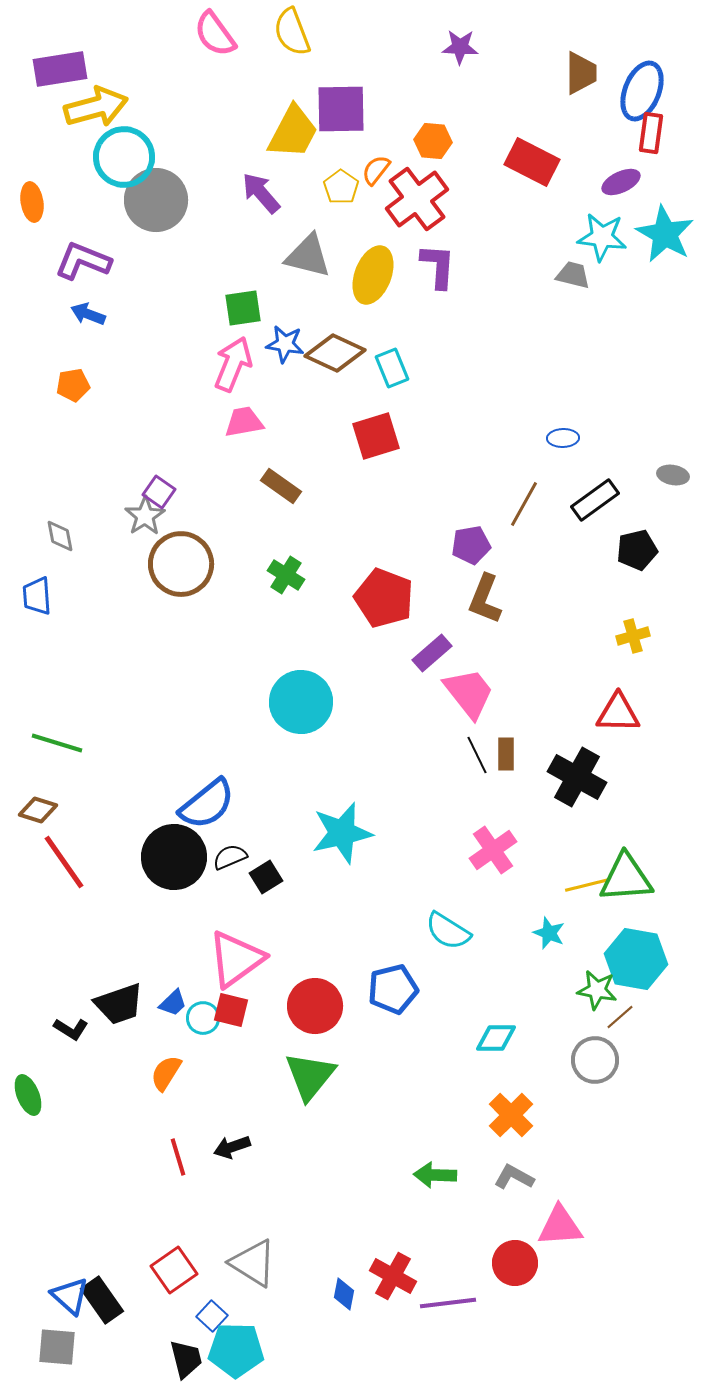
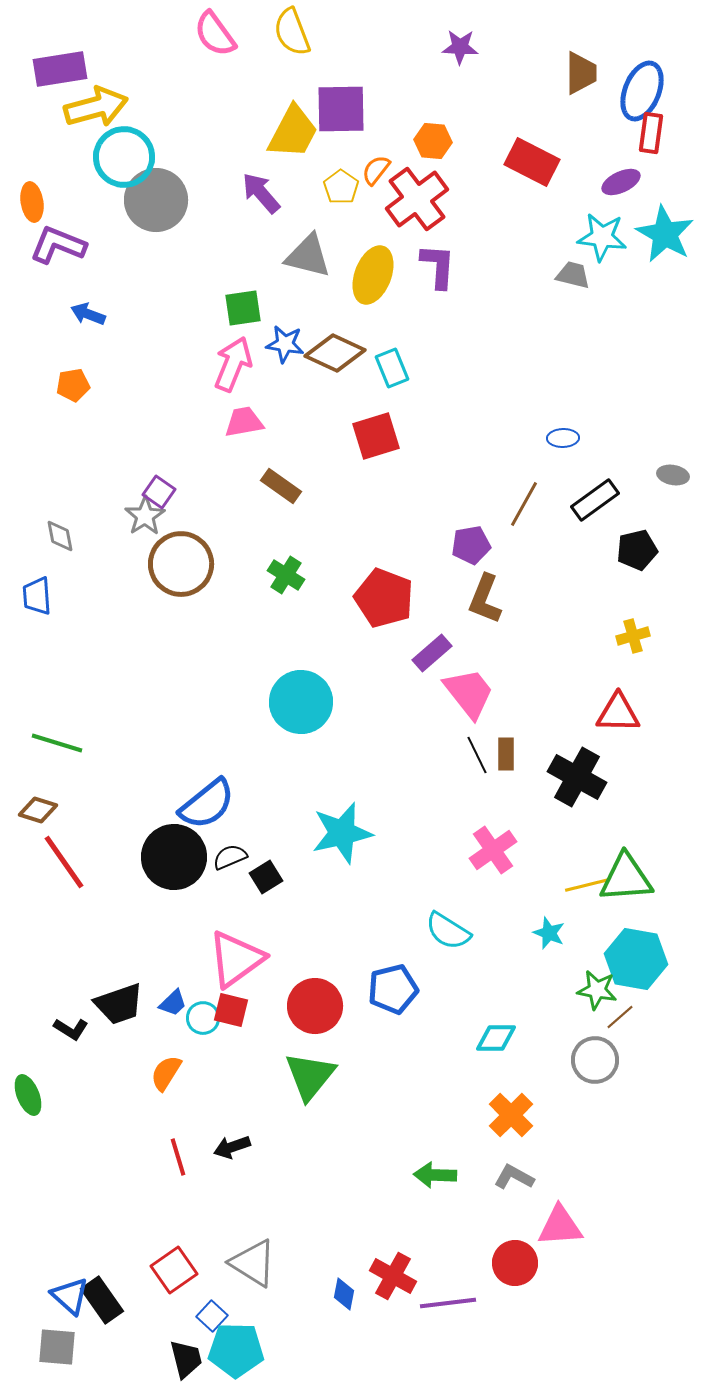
purple L-shape at (83, 261): moved 25 px left, 16 px up
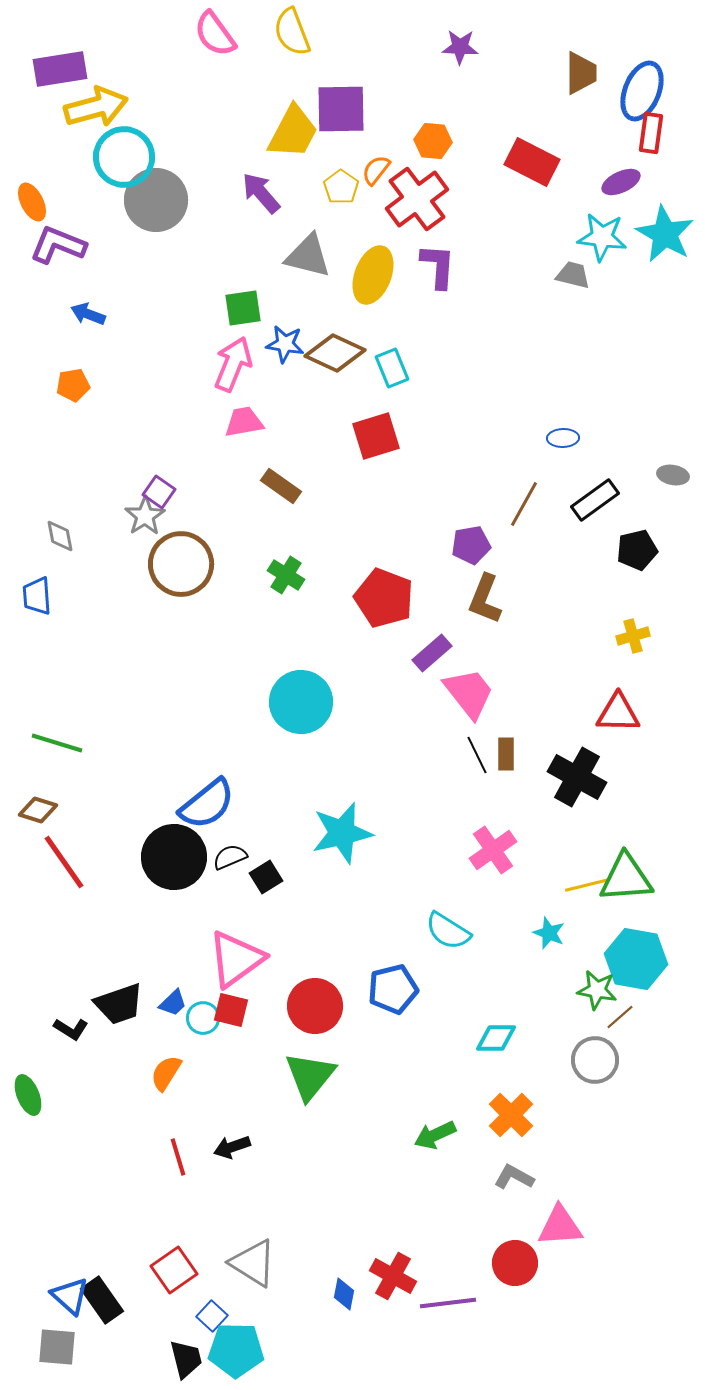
orange ellipse at (32, 202): rotated 18 degrees counterclockwise
green arrow at (435, 1175): moved 40 px up; rotated 27 degrees counterclockwise
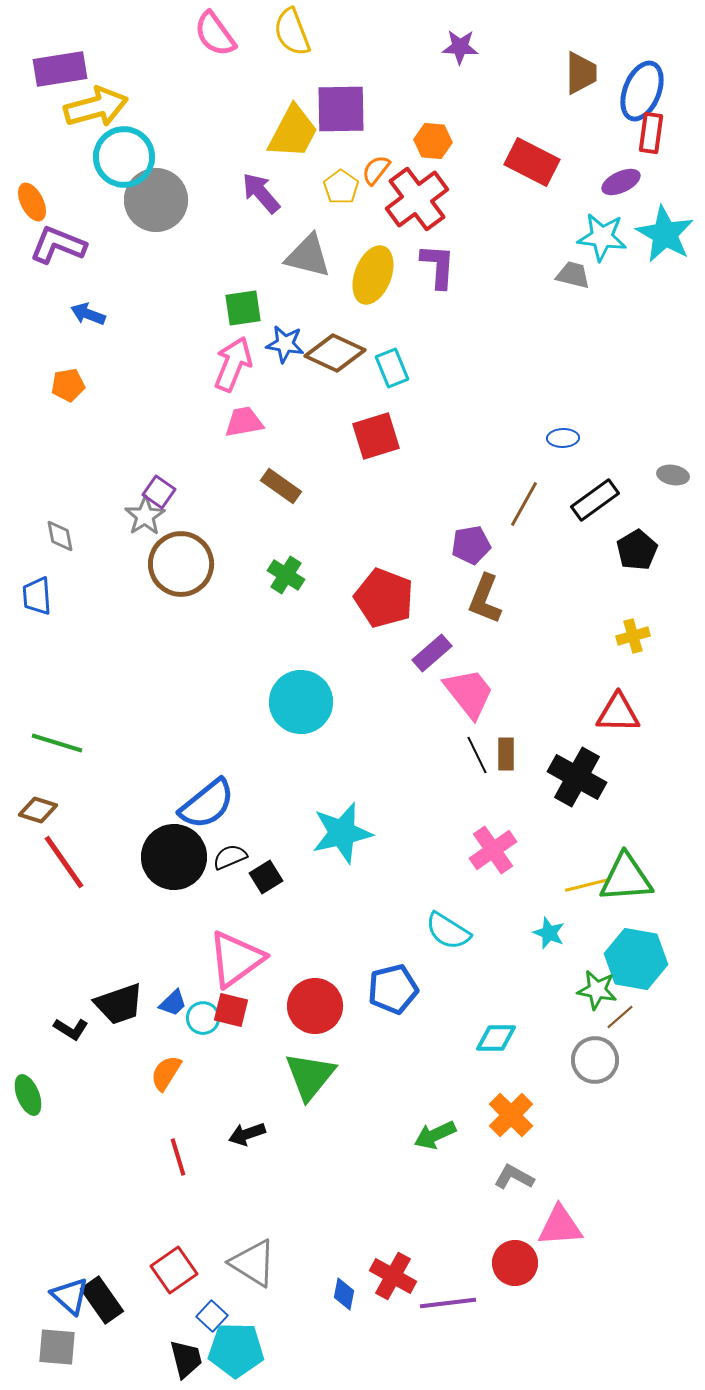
orange pentagon at (73, 385): moved 5 px left
black pentagon at (637, 550): rotated 18 degrees counterclockwise
black arrow at (232, 1147): moved 15 px right, 13 px up
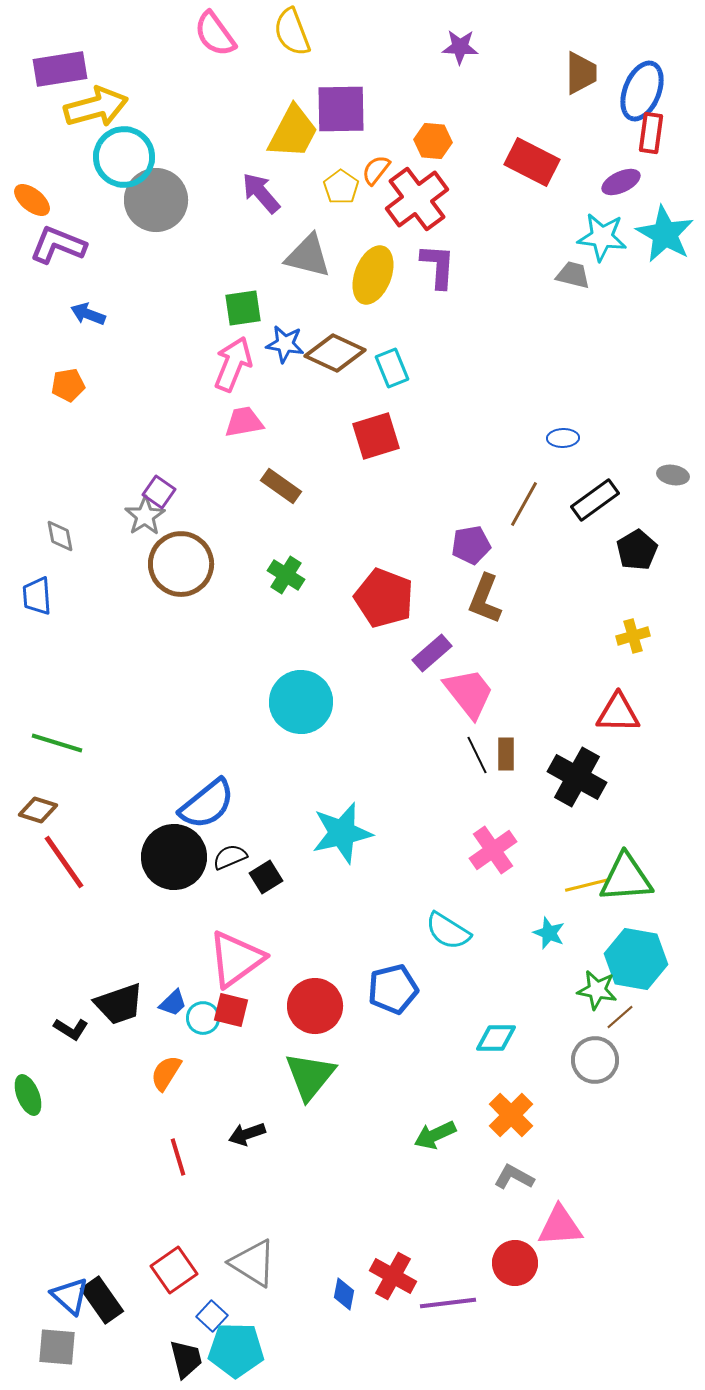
orange ellipse at (32, 202): moved 2 px up; rotated 24 degrees counterclockwise
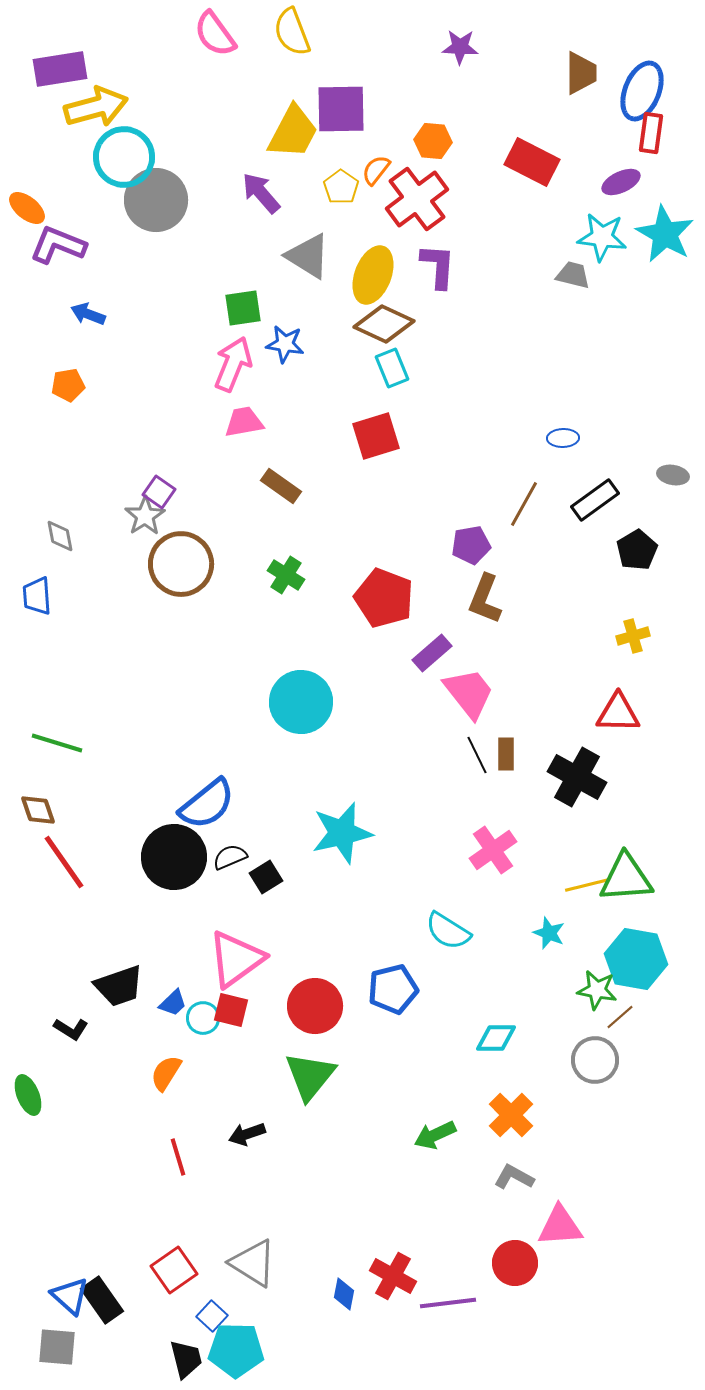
orange ellipse at (32, 200): moved 5 px left, 8 px down
gray triangle at (308, 256): rotated 18 degrees clockwise
brown diamond at (335, 353): moved 49 px right, 29 px up
brown diamond at (38, 810): rotated 54 degrees clockwise
black trapezoid at (119, 1004): moved 18 px up
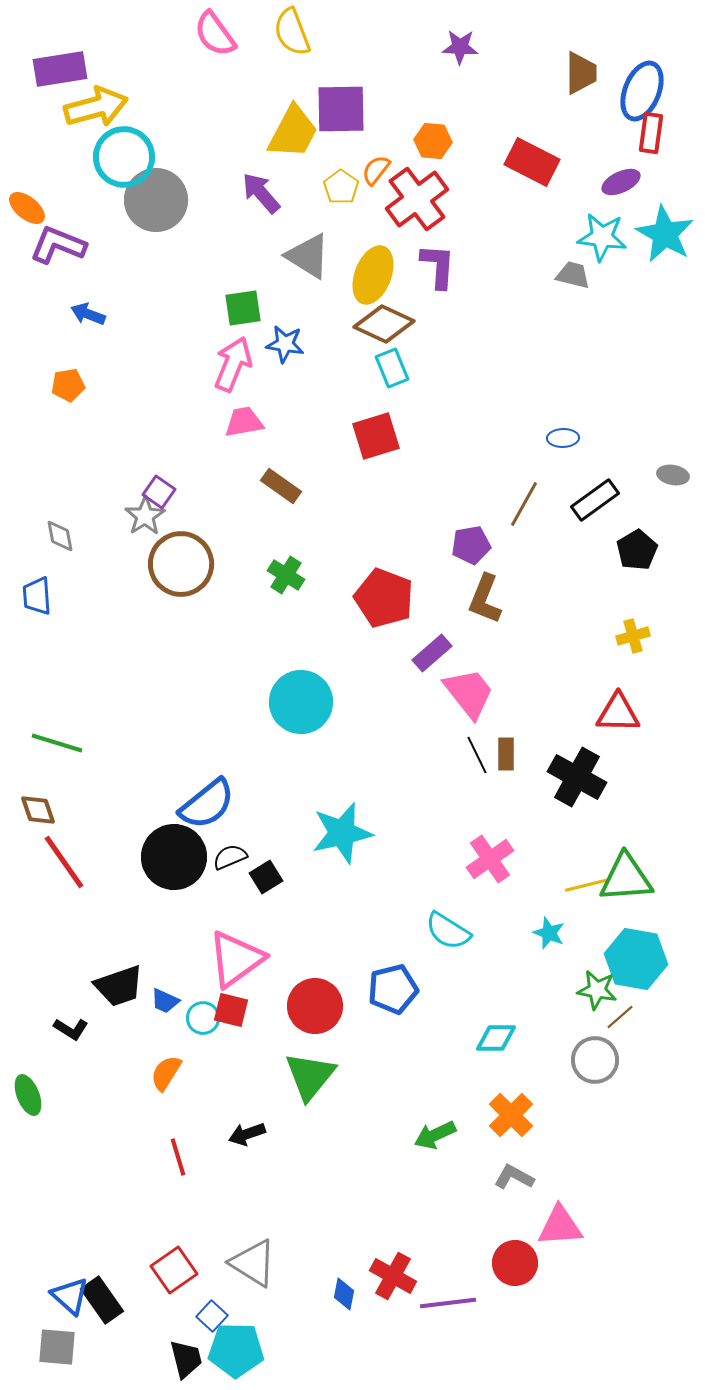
pink cross at (493, 850): moved 3 px left, 9 px down
blue trapezoid at (173, 1003): moved 8 px left, 2 px up; rotated 68 degrees clockwise
